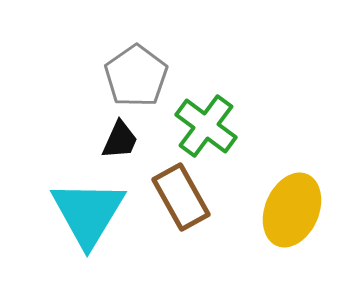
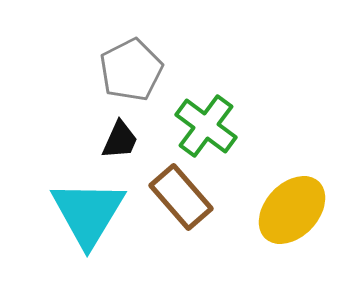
gray pentagon: moved 5 px left, 6 px up; rotated 8 degrees clockwise
brown rectangle: rotated 12 degrees counterclockwise
yellow ellipse: rotated 20 degrees clockwise
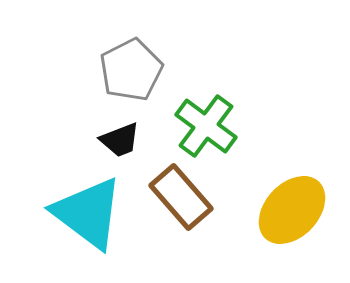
black trapezoid: rotated 45 degrees clockwise
cyan triangle: rotated 24 degrees counterclockwise
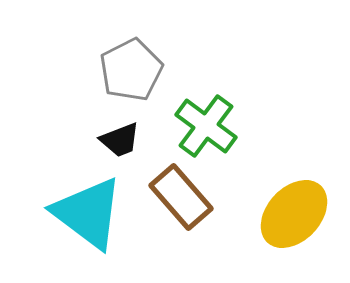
yellow ellipse: moved 2 px right, 4 px down
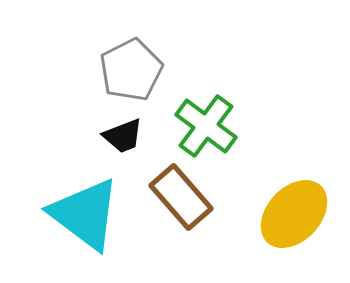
black trapezoid: moved 3 px right, 4 px up
cyan triangle: moved 3 px left, 1 px down
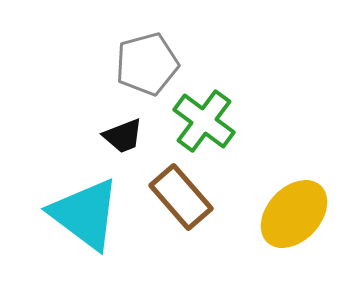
gray pentagon: moved 16 px right, 6 px up; rotated 12 degrees clockwise
green cross: moved 2 px left, 5 px up
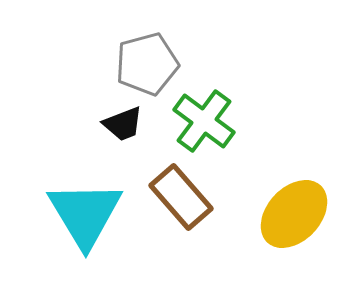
black trapezoid: moved 12 px up
cyan triangle: rotated 22 degrees clockwise
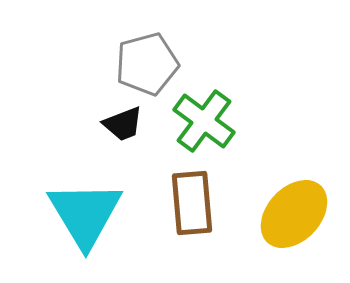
brown rectangle: moved 11 px right, 6 px down; rotated 36 degrees clockwise
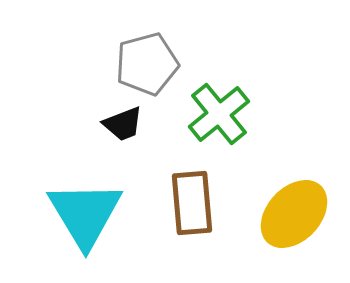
green cross: moved 15 px right, 7 px up; rotated 14 degrees clockwise
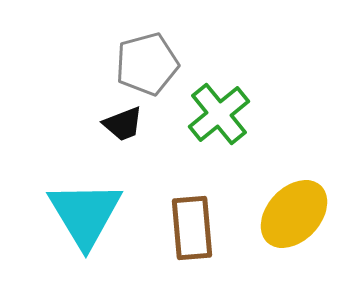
brown rectangle: moved 25 px down
